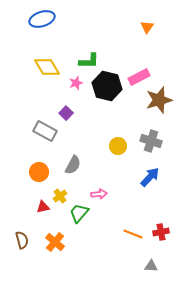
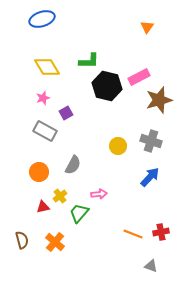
pink star: moved 33 px left, 15 px down
purple square: rotated 16 degrees clockwise
gray triangle: rotated 16 degrees clockwise
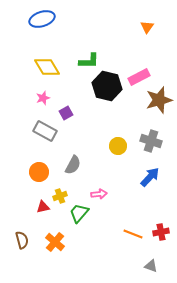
yellow cross: rotated 16 degrees clockwise
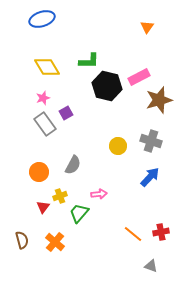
gray rectangle: moved 7 px up; rotated 25 degrees clockwise
red triangle: rotated 40 degrees counterclockwise
orange line: rotated 18 degrees clockwise
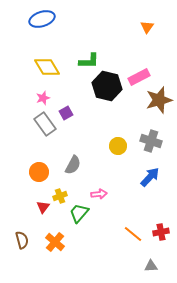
gray triangle: rotated 24 degrees counterclockwise
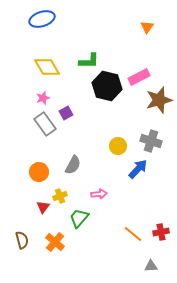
blue arrow: moved 12 px left, 8 px up
green trapezoid: moved 5 px down
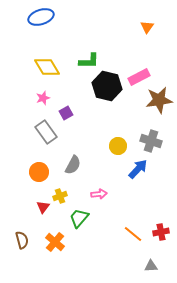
blue ellipse: moved 1 px left, 2 px up
brown star: rotated 8 degrees clockwise
gray rectangle: moved 1 px right, 8 px down
